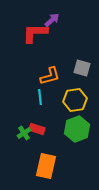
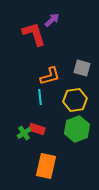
red L-shape: moved 1 px left, 1 px down; rotated 72 degrees clockwise
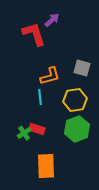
orange rectangle: rotated 15 degrees counterclockwise
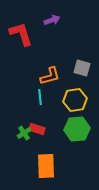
purple arrow: rotated 21 degrees clockwise
red L-shape: moved 13 px left
green hexagon: rotated 15 degrees clockwise
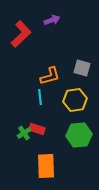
red L-shape: rotated 64 degrees clockwise
green hexagon: moved 2 px right, 6 px down
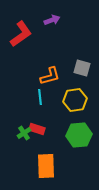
red L-shape: rotated 8 degrees clockwise
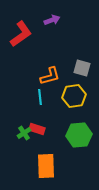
yellow hexagon: moved 1 px left, 4 px up
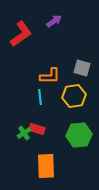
purple arrow: moved 2 px right, 1 px down; rotated 14 degrees counterclockwise
orange L-shape: rotated 15 degrees clockwise
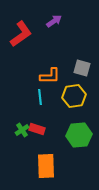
green cross: moved 2 px left, 3 px up
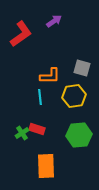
green cross: moved 3 px down
